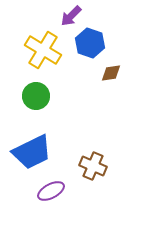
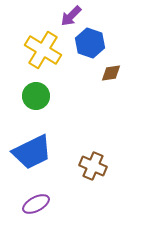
purple ellipse: moved 15 px left, 13 px down
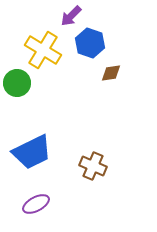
green circle: moved 19 px left, 13 px up
